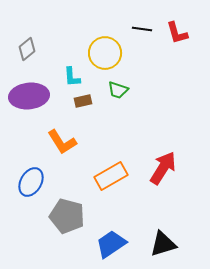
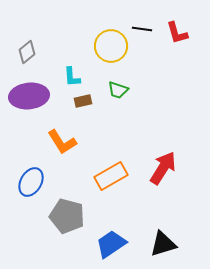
gray diamond: moved 3 px down
yellow circle: moved 6 px right, 7 px up
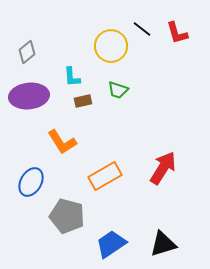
black line: rotated 30 degrees clockwise
orange rectangle: moved 6 px left
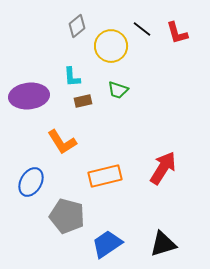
gray diamond: moved 50 px right, 26 px up
orange rectangle: rotated 16 degrees clockwise
blue trapezoid: moved 4 px left
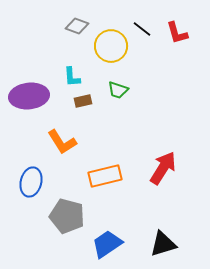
gray diamond: rotated 60 degrees clockwise
blue ellipse: rotated 16 degrees counterclockwise
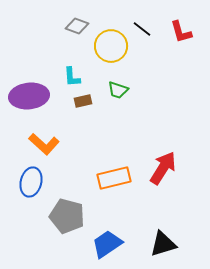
red L-shape: moved 4 px right, 1 px up
orange L-shape: moved 18 px left, 2 px down; rotated 16 degrees counterclockwise
orange rectangle: moved 9 px right, 2 px down
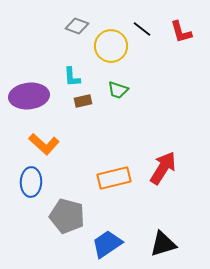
blue ellipse: rotated 12 degrees counterclockwise
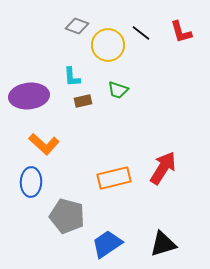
black line: moved 1 px left, 4 px down
yellow circle: moved 3 px left, 1 px up
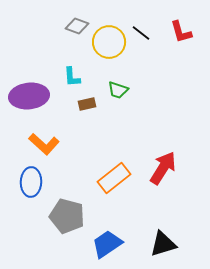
yellow circle: moved 1 px right, 3 px up
brown rectangle: moved 4 px right, 3 px down
orange rectangle: rotated 24 degrees counterclockwise
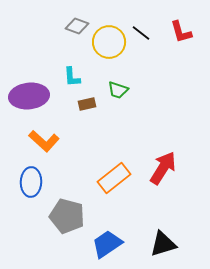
orange L-shape: moved 3 px up
